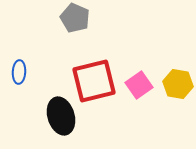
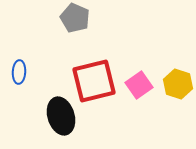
yellow hexagon: rotated 8 degrees clockwise
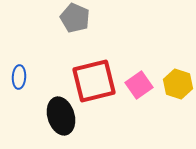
blue ellipse: moved 5 px down
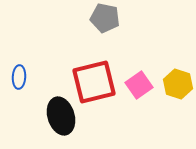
gray pentagon: moved 30 px right; rotated 12 degrees counterclockwise
red square: moved 1 px down
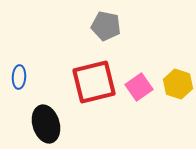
gray pentagon: moved 1 px right, 8 px down
pink square: moved 2 px down
black ellipse: moved 15 px left, 8 px down
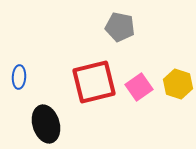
gray pentagon: moved 14 px right, 1 px down
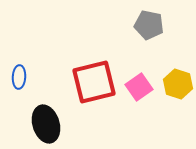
gray pentagon: moved 29 px right, 2 px up
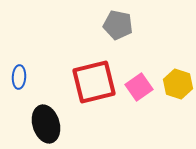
gray pentagon: moved 31 px left
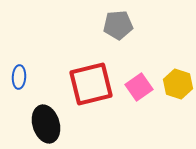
gray pentagon: rotated 16 degrees counterclockwise
red square: moved 3 px left, 2 px down
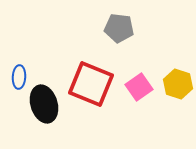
gray pentagon: moved 1 px right, 3 px down; rotated 12 degrees clockwise
red square: rotated 36 degrees clockwise
black ellipse: moved 2 px left, 20 px up
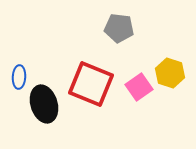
yellow hexagon: moved 8 px left, 11 px up
